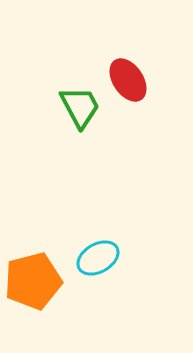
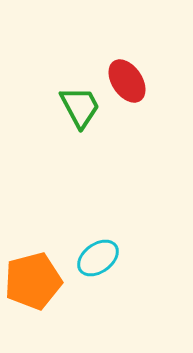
red ellipse: moved 1 px left, 1 px down
cyan ellipse: rotated 6 degrees counterclockwise
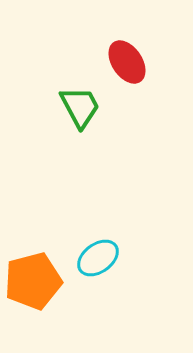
red ellipse: moved 19 px up
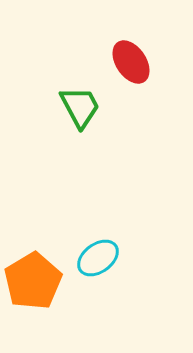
red ellipse: moved 4 px right
orange pentagon: rotated 16 degrees counterclockwise
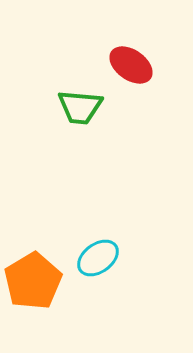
red ellipse: moved 3 px down; rotated 21 degrees counterclockwise
green trapezoid: rotated 123 degrees clockwise
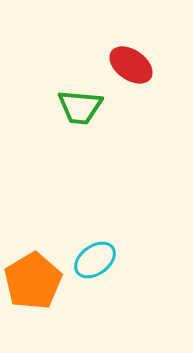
cyan ellipse: moved 3 px left, 2 px down
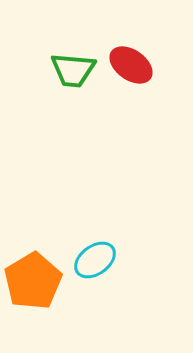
green trapezoid: moved 7 px left, 37 px up
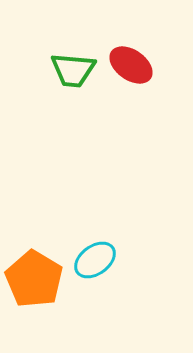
orange pentagon: moved 1 px right, 2 px up; rotated 10 degrees counterclockwise
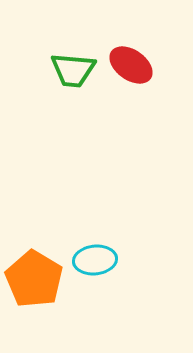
cyan ellipse: rotated 30 degrees clockwise
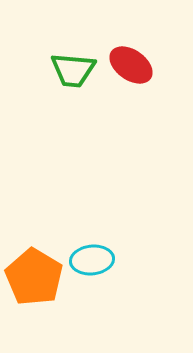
cyan ellipse: moved 3 px left
orange pentagon: moved 2 px up
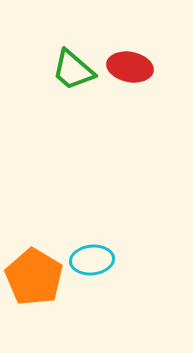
red ellipse: moved 1 px left, 2 px down; rotated 24 degrees counterclockwise
green trapezoid: rotated 36 degrees clockwise
